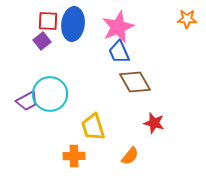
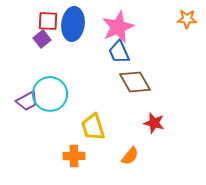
purple square: moved 2 px up
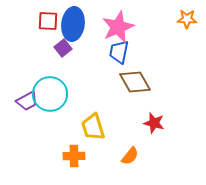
purple square: moved 21 px right, 9 px down
blue trapezoid: rotated 35 degrees clockwise
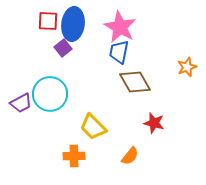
orange star: moved 48 px down; rotated 24 degrees counterclockwise
pink star: moved 2 px right; rotated 20 degrees counterclockwise
purple trapezoid: moved 6 px left, 2 px down
yellow trapezoid: rotated 28 degrees counterclockwise
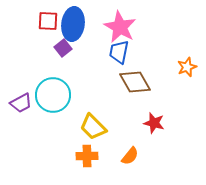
cyan circle: moved 3 px right, 1 px down
orange cross: moved 13 px right
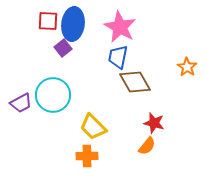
blue trapezoid: moved 1 px left, 5 px down
orange star: rotated 18 degrees counterclockwise
orange semicircle: moved 17 px right, 10 px up
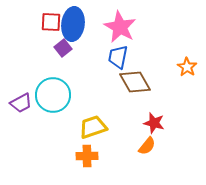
red square: moved 3 px right, 1 px down
yellow trapezoid: rotated 116 degrees clockwise
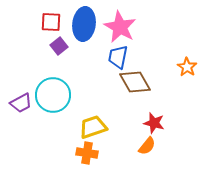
blue ellipse: moved 11 px right
purple square: moved 4 px left, 2 px up
orange cross: moved 3 px up; rotated 10 degrees clockwise
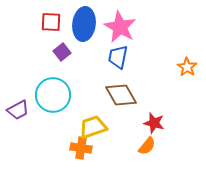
purple square: moved 3 px right, 6 px down
brown diamond: moved 14 px left, 13 px down
purple trapezoid: moved 3 px left, 7 px down
orange cross: moved 6 px left, 5 px up
